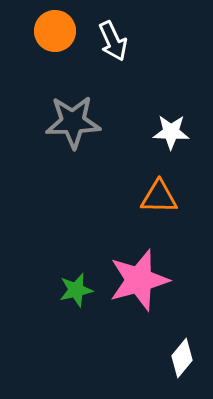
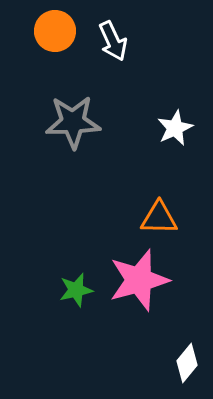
white star: moved 4 px right, 4 px up; rotated 27 degrees counterclockwise
orange triangle: moved 21 px down
white diamond: moved 5 px right, 5 px down
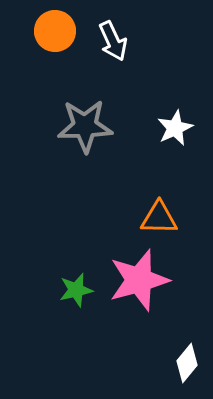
gray star: moved 12 px right, 4 px down
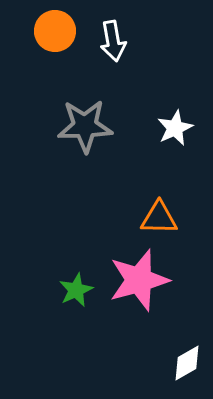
white arrow: rotated 15 degrees clockwise
green star: rotated 12 degrees counterclockwise
white diamond: rotated 21 degrees clockwise
